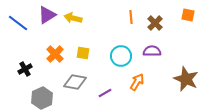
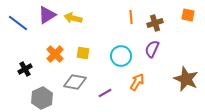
brown cross: rotated 28 degrees clockwise
purple semicircle: moved 2 px up; rotated 66 degrees counterclockwise
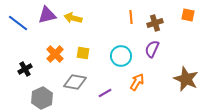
purple triangle: rotated 18 degrees clockwise
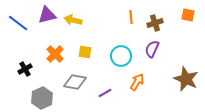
yellow arrow: moved 2 px down
yellow square: moved 2 px right, 1 px up
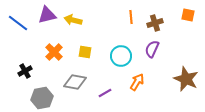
orange cross: moved 1 px left, 2 px up
black cross: moved 2 px down
gray hexagon: rotated 15 degrees clockwise
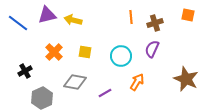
gray hexagon: rotated 15 degrees counterclockwise
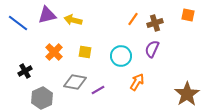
orange line: moved 2 px right, 2 px down; rotated 40 degrees clockwise
brown star: moved 1 px right, 15 px down; rotated 15 degrees clockwise
purple line: moved 7 px left, 3 px up
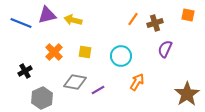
blue line: moved 3 px right; rotated 15 degrees counterclockwise
purple semicircle: moved 13 px right
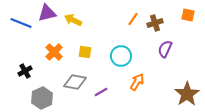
purple triangle: moved 2 px up
yellow arrow: rotated 12 degrees clockwise
purple line: moved 3 px right, 2 px down
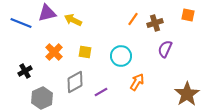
gray diamond: rotated 40 degrees counterclockwise
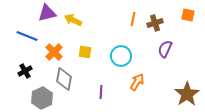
orange line: rotated 24 degrees counterclockwise
blue line: moved 6 px right, 13 px down
gray diamond: moved 11 px left, 3 px up; rotated 50 degrees counterclockwise
purple line: rotated 56 degrees counterclockwise
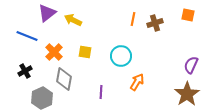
purple triangle: rotated 24 degrees counterclockwise
purple semicircle: moved 26 px right, 16 px down
